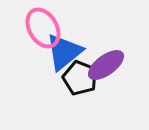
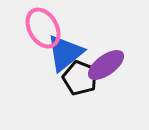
blue triangle: moved 1 px right, 1 px down
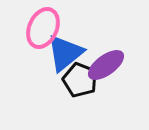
pink ellipse: rotated 54 degrees clockwise
black pentagon: moved 2 px down
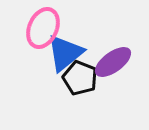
purple ellipse: moved 7 px right, 3 px up
black pentagon: moved 2 px up
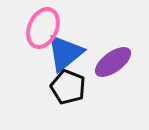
black pentagon: moved 12 px left, 9 px down
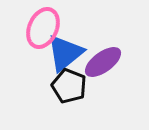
purple ellipse: moved 10 px left
black pentagon: moved 1 px right, 1 px up
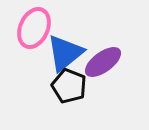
pink ellipse: moved 9 px left
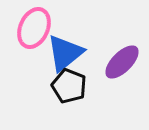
purple ellipse: moved 19 px right; rotated 9 degrees counterclockwise
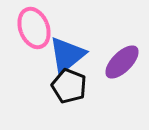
pink ellipse: rotated 45 degrees counterclockwise
blue triangle: moved 2 px right, 2 px down
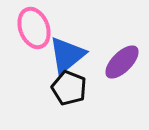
black pentagon: moved 2 px down
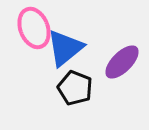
blue triangle: moved 2 px left, 7 px up
black pentagon: moved 6 px right
